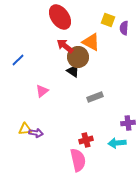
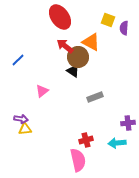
purple arrow: moved 15 px left, 14 px up
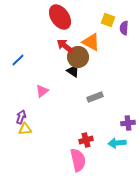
purple arrow: moved 2 px up; rotated 80 degrees counterclockwise
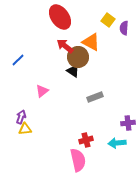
yellow square: rotated 16 degrees clockwise
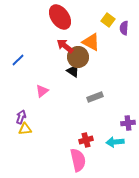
cyan arrow: moved 2 px left, 1 px up
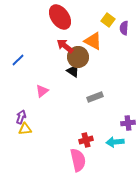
orange triangle: moved 2 px right, 1 px up
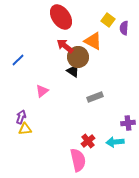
red ellipse: moved 1 px right
red cross: moved 2 px right, 1 px down; rotated 24 degrees counterclockwise
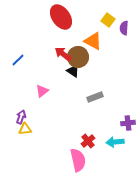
red arrow: moved 2 px left, 8 px down
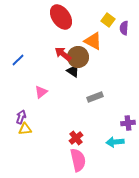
pink triangle: moved 1 px left, 1 px down
red cross: moved 12 px left, 3 px up
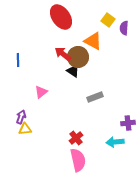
blue line: rotated 48 degrees counterclockwise
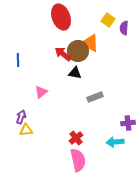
red ellipse: rotated 15 degrees clockwise
orange triangle: moved 3 px left, 2 px down
brown circle: moved 6 px up
black triangle: moved 2 px right, 2 px down; rotated 24 degrees counterclockwise
yellow triangle: moved 1 px right, 1 px down
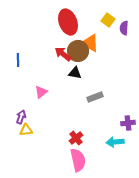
red ellipse: moved 7 px right, 5 px down
